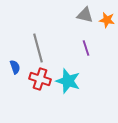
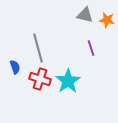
purple line: moved 5 px right
cyan star: rotated 20 degrees clockwise
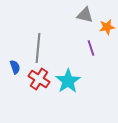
orange star: moved 7 px down; rotated 21 degrees counterclockwise
gray line: rotated 20 degrees clockwise
red cross: moved 1 px left; rotated 15 degrees clockwise
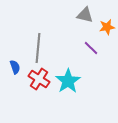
purple line: rotated 28 degrees counterclockwise
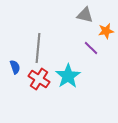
orange star: moved 1 px left, 4 px down
cyan star: moved 5 px up
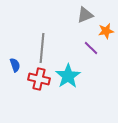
gray triangle: rotated 36 degrees counterclockwise
gray line: moved 4 px right
blue semicircle: moved 2 px up
red cross: rotated 20 degrees counterclockwise
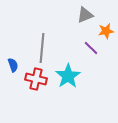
blue semicircle: moved 2 px left
red cross: moved 3 px left
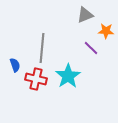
orange star: rotated 14 degrees clockwise
blue semicircle: moved 2 px right
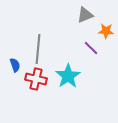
gray line: moved 4 px left, 1 px down
